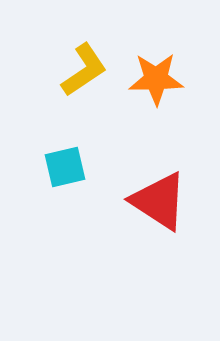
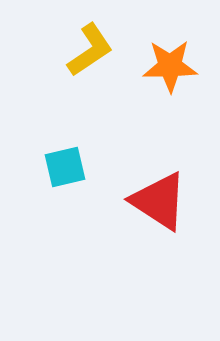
yellow L-shape: moved 6 px right, 20 px up
orange star: moved 14 px right, 13 px up
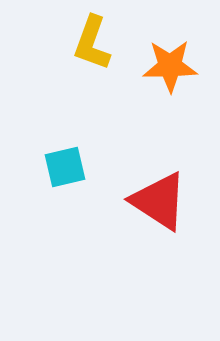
yellow L-shape: moved 2 px right, 7 px up; rotated 144 degrees clockwise
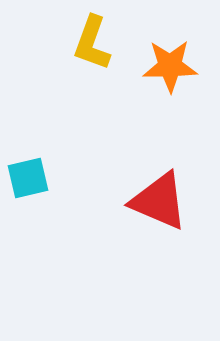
cyan square: moved 37 px left, 11 px down
red triangle: rotated 10 degrees counterclockwise
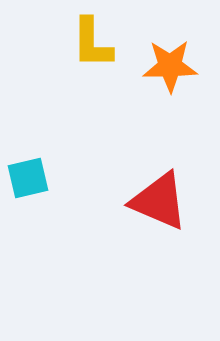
yellow L-shape: rotated 20 degrees counterclockwise
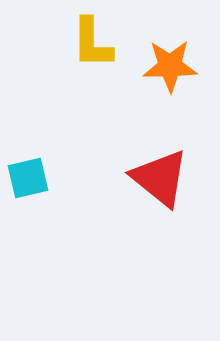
red triangle: moved 1 px right, 23 px up; rotated 16 degrees clockwise
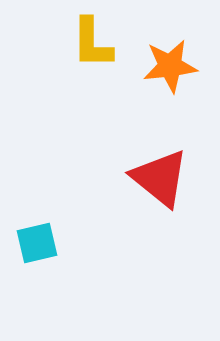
orange star: rotated 6 degrees counterclockwise
cyan square: moved 9 px right, 65 px down
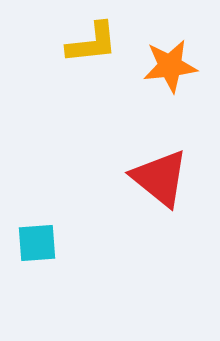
yellow L-shape: rotated 96 degrees counterclockwise
cyan square: rotated 9 degrees clockwise
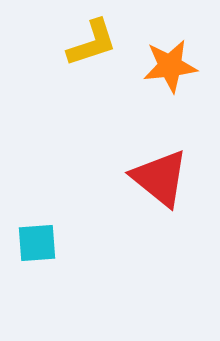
yellow L-shape: rotated 12 degrees counterclockwise
